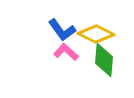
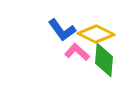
pink L-shape: moved 11 px right
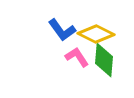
pink L-shape: moved 5 px down; rotated 15 degrees clockwise
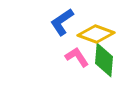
blue L-shape: moved 8 px up; rotated 92 degrees clockwise
yellow diamond: rotated 6 degrees counterclockwise
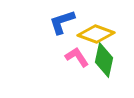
blue L-shape: rotated 16 degrees clockwise
green diamond: rotated 8 degrees clockwise
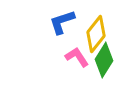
yellow diamond: rotated 72 degrees counterclockwise
green diamond: rotated 20 degrees clockwise
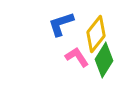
blue L-shape: moved 1 px left, 2 px down
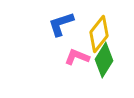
yellow diamond: moved 3 px right
pink L-shape: rotated 35 degrees counterclockwise
